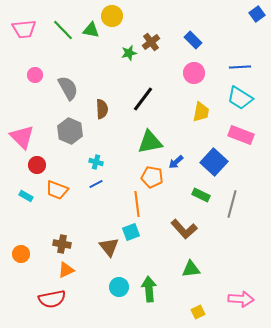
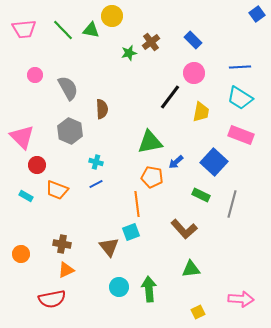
black line at (143, 99): moved 27 px right, 2 px up
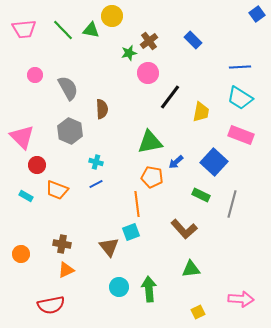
brown cross at (151, 42): moved 2 px left, 1 px up
pink circle at (194, 73): moved 46 px left
red semicircle at (52, 299): moved 1 px left, 6 px down
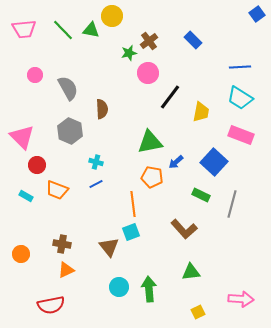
orange line at (137, 204): moved 4 px left
green triangle at (191, 269): moved 3 px down
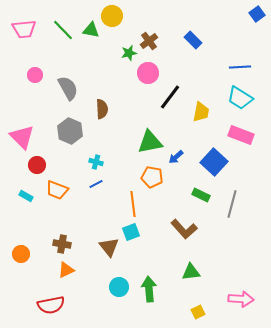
blue arrow at (176, 162): moved 5 px up
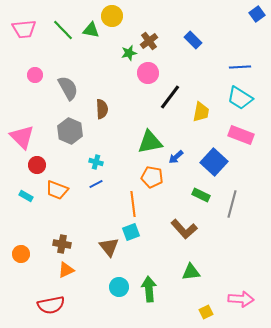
yellow square at (198, 312): moved 8 px right
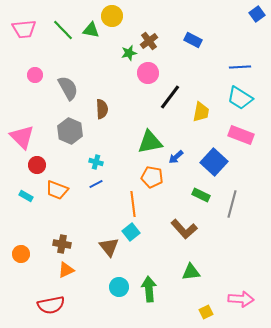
blue rectangle at (193, 40): rotated 18 degrees counterclockwise
cyan square at (131, 232): rotated 18 degrees counterclockwise
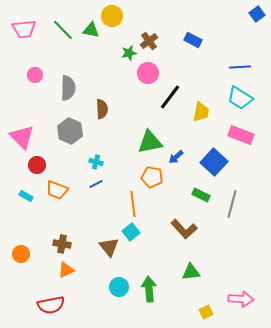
gray semicircle at (68, 88): rotated 30 degrees clockwise
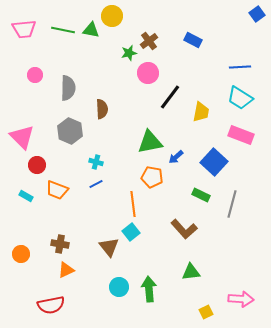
green line at (63, 30): rotated 35 degrees counterclockwise
brown cross at (62, 244): moved 2 px left
